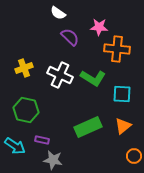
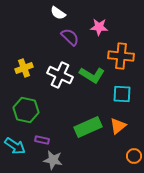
orange cross: moved 4 px right, 7 px down
green L-shape: moved 1 px left, 3 px up
orange triangle: moved 5 px left
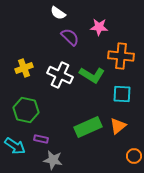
purple rectangle: moved 1 px left, 1 px up
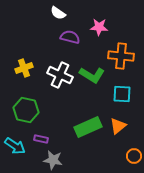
purple semicircle: rotated 30 degrees counterclockwise
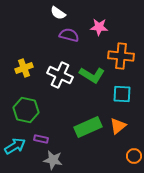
purple semicircle: moved 1 px left, 2 px up
cyan arrow: rotated 65 degrees counterclockwise
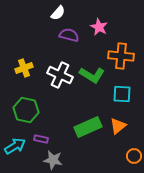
white semicircle: rotated 84 degrees counterclockwise
pink star: rotated 24 degrees clockwise
